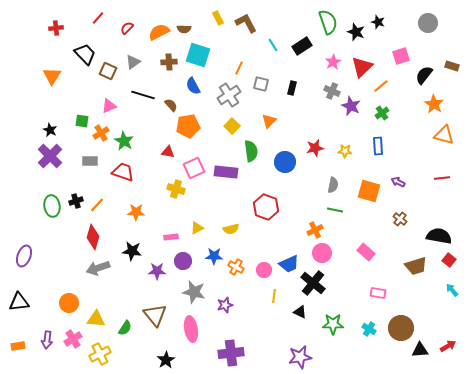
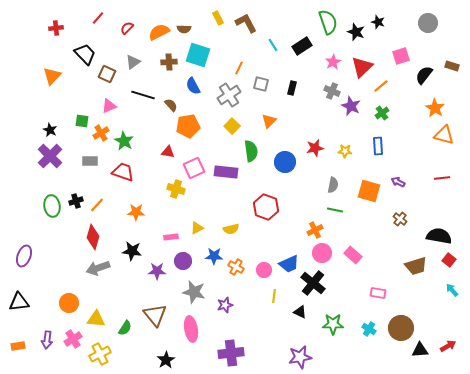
brown square at (108, 71): moved 1 px left, 3 px down
orange triangle at (52, 76): rotated 12 degrees clockwise
orange star at (434, 104): moved 1 px right, 4 px down
pink rectangle at (366, 252): moved 13 px left, 3 px down
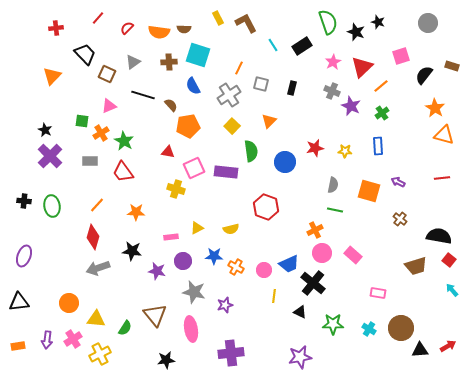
orange semicircle at (159, 32): rotated 145 degrees counterclockwise
black star at (50, 130): moved 5 px left
red trapezoid at (123, 172): rotated 145 degrees counterclockwise
black cross at (76, 201): moved 52 px left; rotated 24 degrees clockwise
purple star at (157, 271): rotated 12 degrees clockwise
black star at (166, 360): rotated 24 degrees clockwise
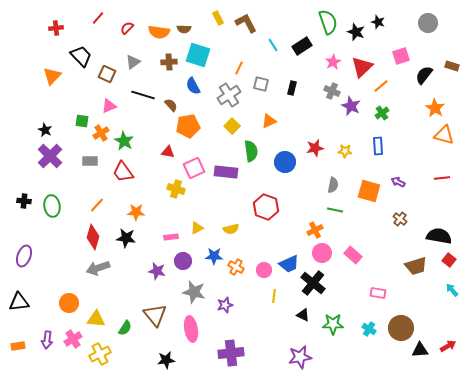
black trapezoid at (85, 54): moved 4 px left, 2 px down
orange triangle at (269, 121): rotated 21 degrees clockwise
black star at (132, 251): moved 6 px left, 13 px up
black triangle at (300, 312): moved 3 px right, 3 px down
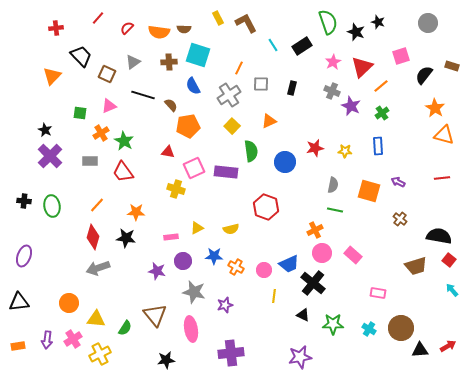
gray square at (261, 84): rotated 14 degrees counterclockwise
green square at (82, 121): moved 2 px left, 8 px up
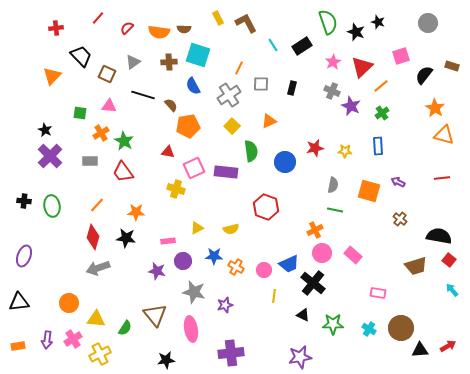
pink triangle at (109, 106): rotated 28 degrees clockwise
pink rectangle at (171, 237): moved 3 px left, 4 px down
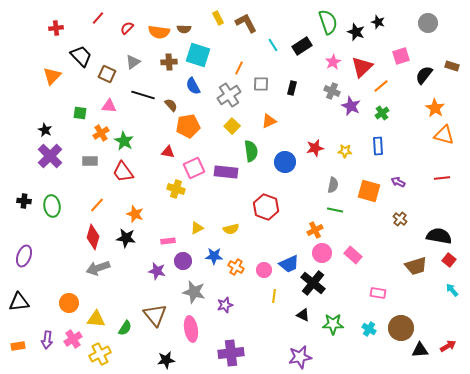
orange star at (136, 212): moved 1 px left, 2 px down; rotated 18 degrees clockwise
